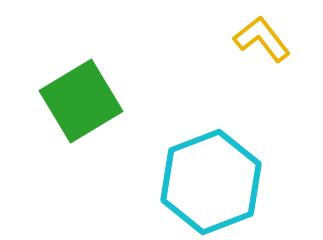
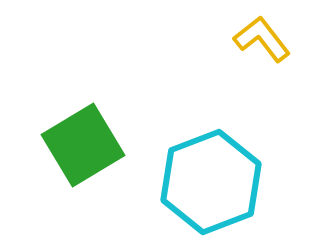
green square: moved 2 px right, 44 px down
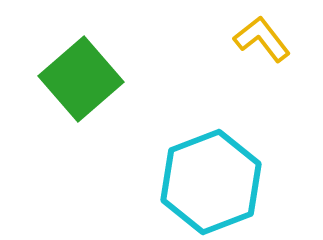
green square: moved 2 px left, 66 px up; rotated 10 degrees counterclockwise
